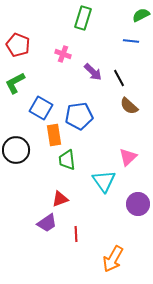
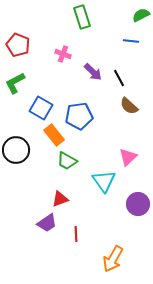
green rectangle: moved 1 px left, 1 px up; rotated 35 degrees counterclockwise
orange rectangle: rotated 30 degrees counterclockwise
green trapezoid: moved 1 px down; rotated 55 degrees counterclockwise
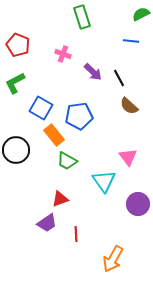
green semicircle: moved 1 px up
pink triangle: rotated 24 degrees counterclockwise
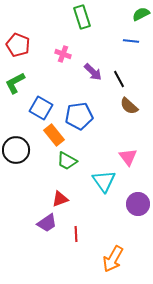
black line: moved 1 px down
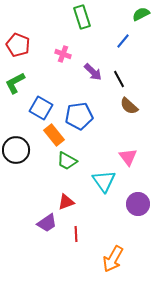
blue line: moved 8 px left; rotated 56 degrees counterclockwise
red triangle: moved 6 px right, 3 px down
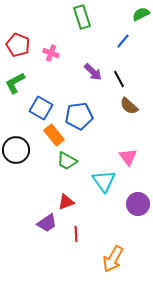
pink cross: moved 12 px left, 1 px up
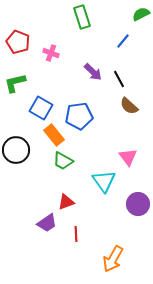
red pentagon: moved 3 px up
green L-shape: rotated 15 degrees clockwise
green trapezoid: moved 4 px left
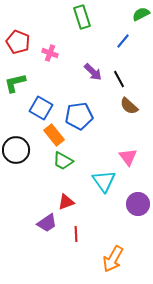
pink cross: moved 1 px left
